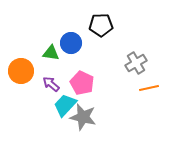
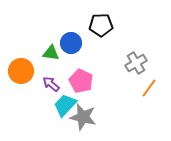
pink pentagon: moved 1 px left, 2 px up
orange line: rotated 42 degrees counterclockwise
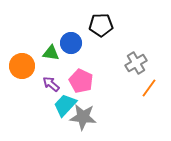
orange circle: moved 1 px right, 5 px up
gray star: rotated 8 degrees counterclockwise
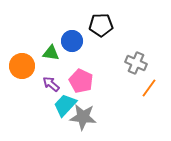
blue circle: moved 1 px right, 2 px up
gray cross: rotated 35 degrees counterclockwise
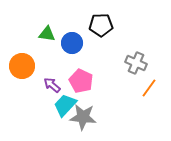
blue circle: moved 2 px down
green triangle: moved 4 px left, 19 px up
purple arrow: moved 1 px right, 1 px down
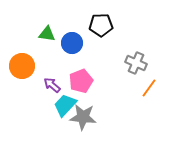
pink pentagon: rotated 25 degrees clockwise
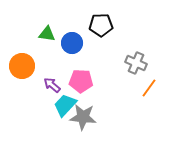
pink pentagon: rotated 25 degrees clockwise
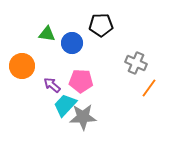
gray star: rotated 8 degrees counterclockwise
